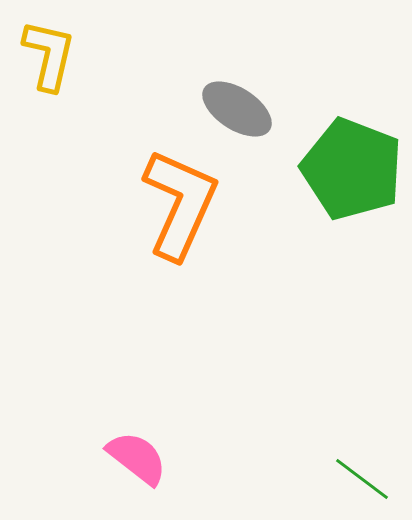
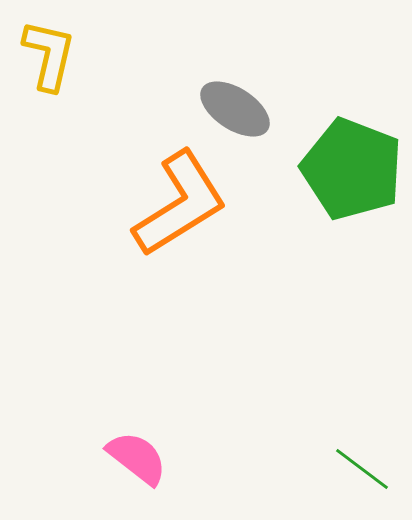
gray ellipse: moved 2 px left
orange L-shape: rotated 34 degrees clockwise
green line: moved 10 px up
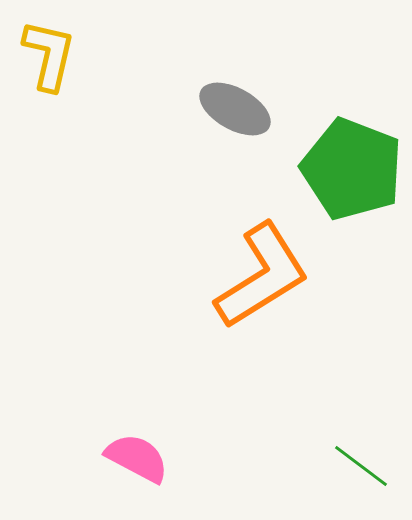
gray ellipse: rotated 4 degrees counterclockwise
orange L-shape: moved 82 px right, 72 px down
pink semicircle: rotated 10 degrees counterclockwise
green line: moved 1 px left, 3 px up
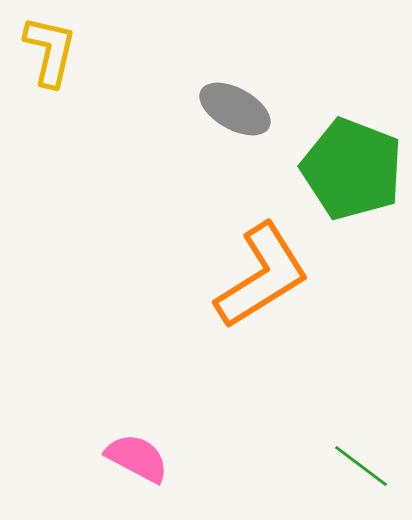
yellow L-shape: moved 1 px right, 4 px up
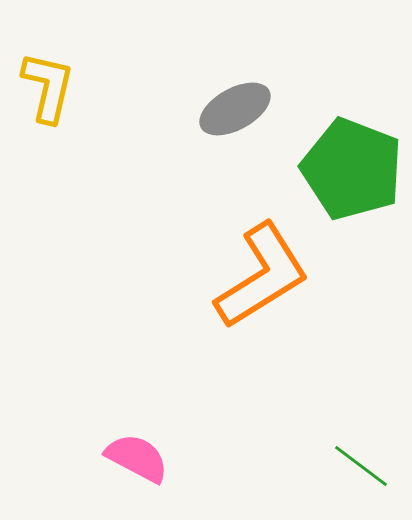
yellow L-shape: moved 2 px left, 36 px down
gray ellipse: rotated 58 degrees counterclockwise
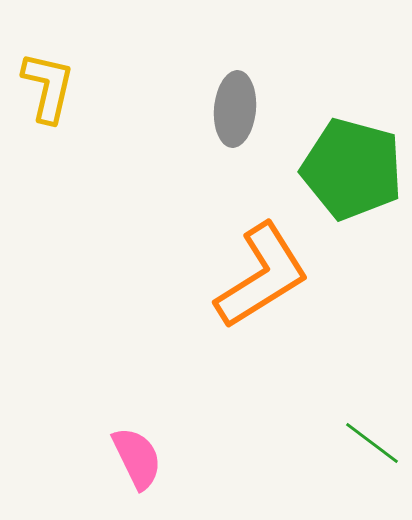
gray ellipse: rotated 56 degrees counterclockwise
green pentagon: rotated 6 degrees counterclockwise
pink semicircle: rotated 36 degrees clockwise
green line: moved 11 px right, 23 px up
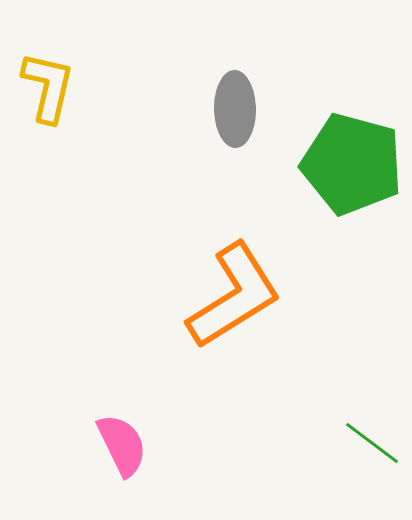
gray ellipse: rotated 6 degrees counterclockwise
green pentagon: moved 5 px up
orange L-shape: moved 28 px left, 20 px down
pink semicircle: moved 15 px left, 13 px up
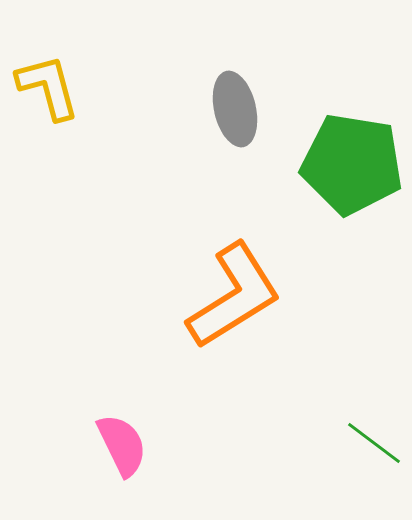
yellow L-shape: rotated 28 degrees counterclockwise
gray ellipse: rotated 12 degrees counterclockwise
green pentagon: rotated 6 degrees counterclockwise
green line: moved 2 px right
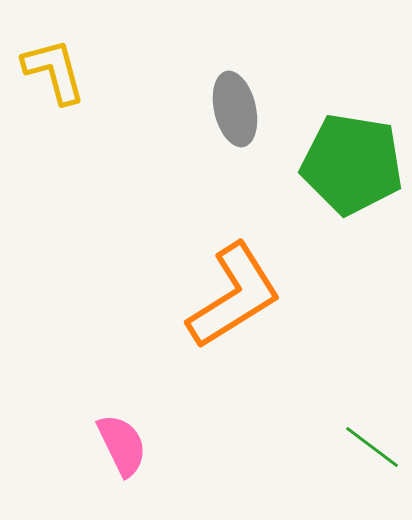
yellow L-shape: moved 6 px right, 16 px up
green line: moved 2 px left, 4 px down
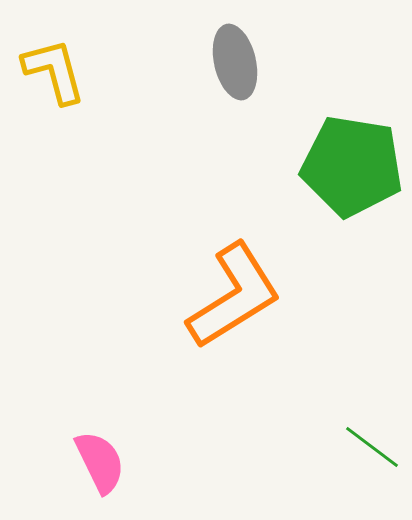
gray ellipse: moved 47 px up
green pentagon: moved 2 px down
pink semicircle: moved 22 px left, 17 px down
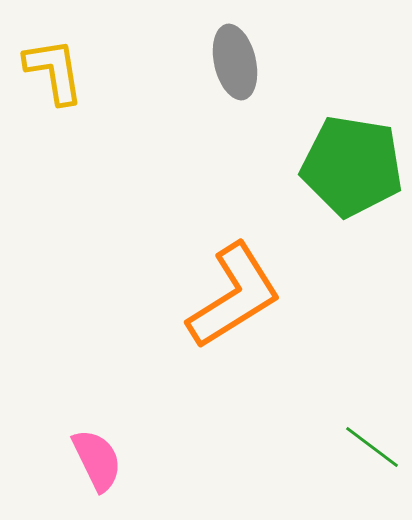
yellow L-shape: rotated 6 degrees clockwise
pink semicircle: moved 3 px left, 2 px up
